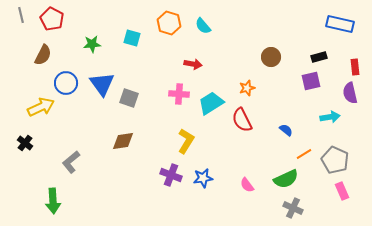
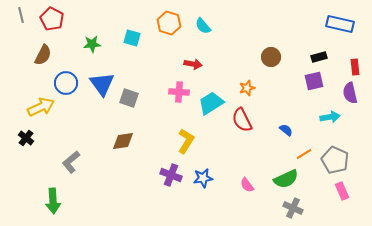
purple square: moved 3 px right
pink cross: moved 2 px up
black cross: moved 1 px right, 5 px up
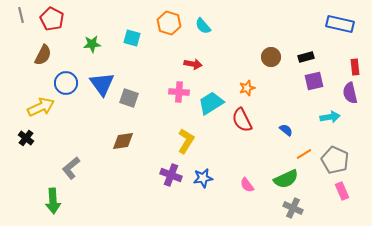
black rectangle: moved 13 px left
gray L-shape: moved 6 px down
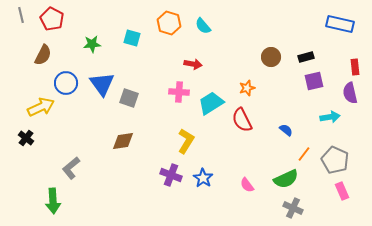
orange line: rotated 21 degrees counterclockwise
blue star: rotated 30 degrees counterclockwise
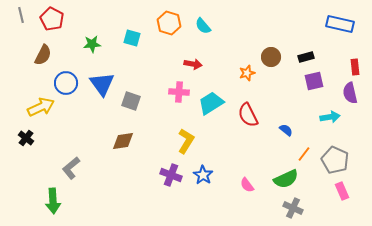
orange star: moved 15 px up
gray square: moved 2 px right, 3 px down
red semicircle: moved 6 px right, 5 px up
blue star: moved 3 px up
